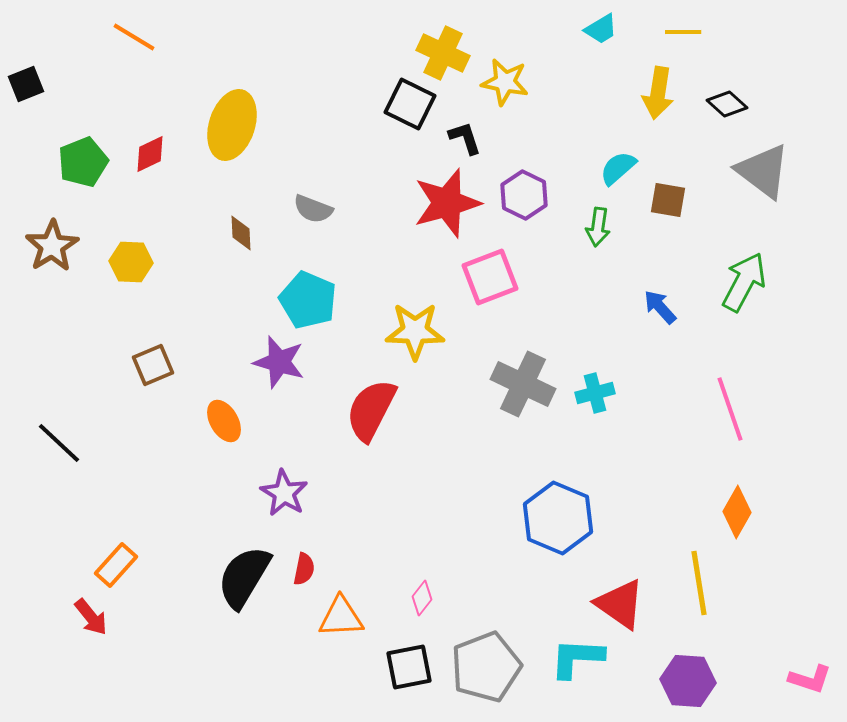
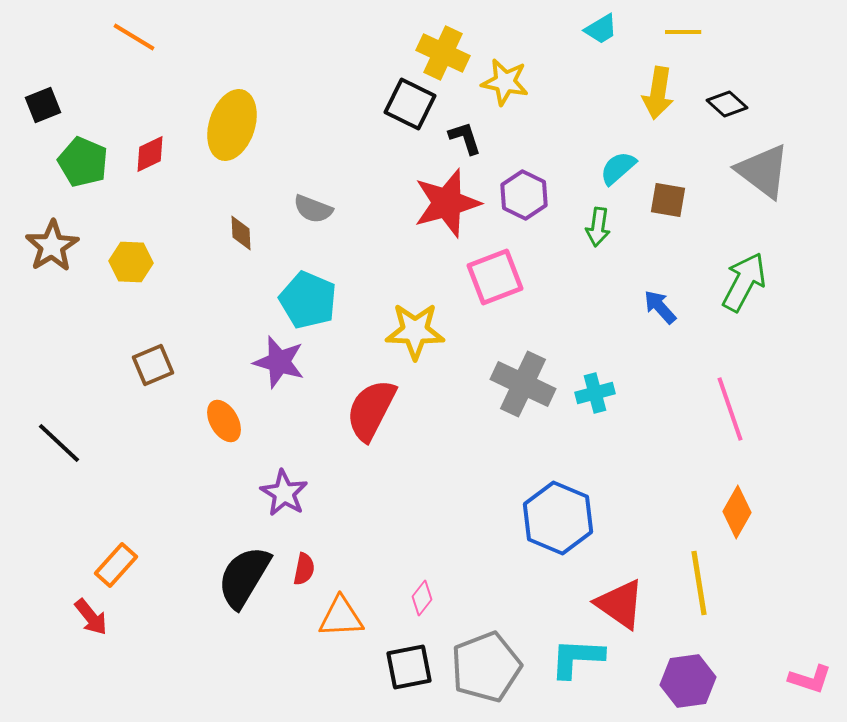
black square at (26, 84): moved 17 px right, 21 px down
green pentagon at (83, 162): rotated 27 degrees counterclockwise
pink square at (490, 277): moved 5 px right
purple hexagon at (688, 681): rotated 12 degrees counterclockwise
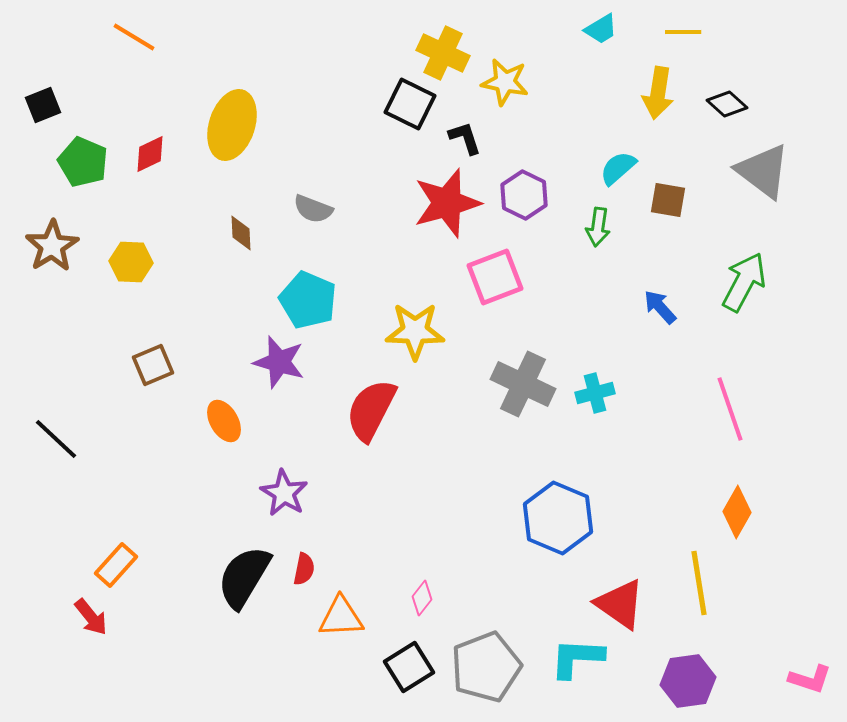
black line at (59, 443): moved 3 px left, 4 px up
black square at (409, 667): rotated 21 degrees counterclockwise
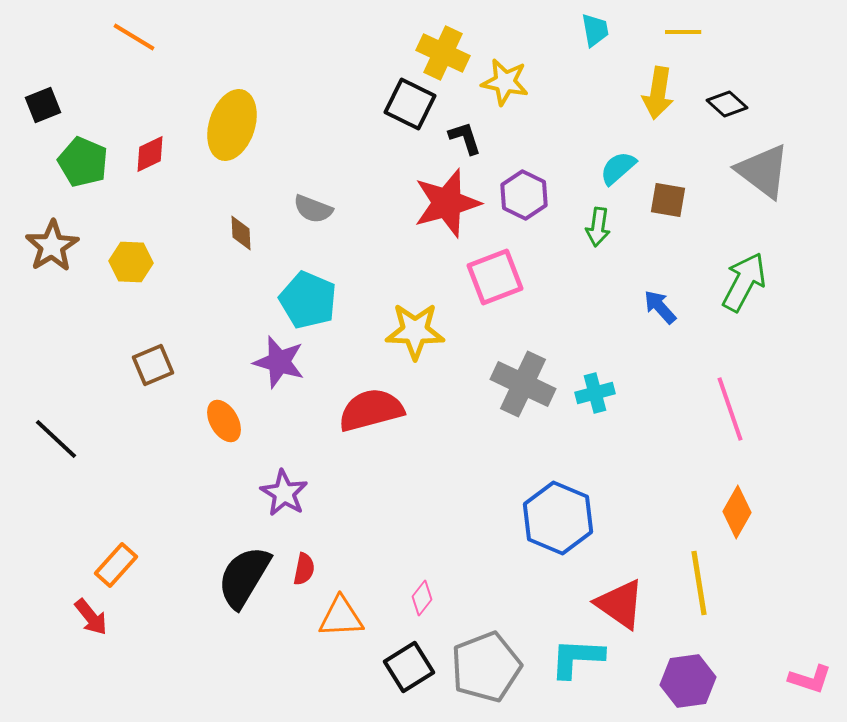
cyan trapezoid at (601, 29): moved 6 px left, 1 px down; rotated 69 degrees counterclockwise
red semicircle at (371, 410): rotated 48 degrees clockwise
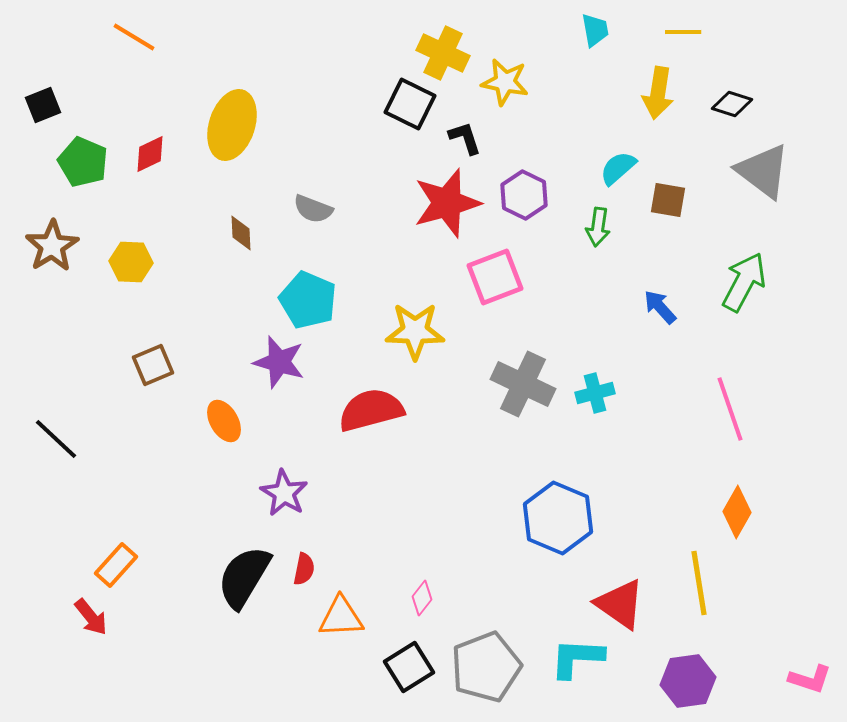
black diamond at (727, 104): moved 5 px right; rotated 24 degrees counterclockwise
